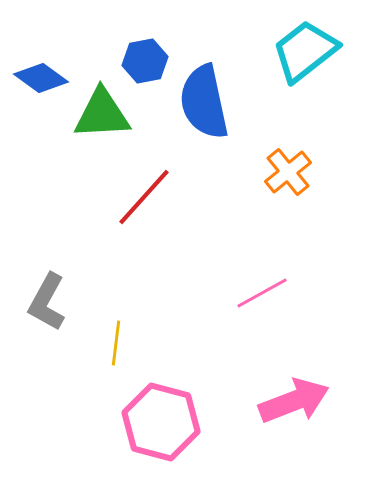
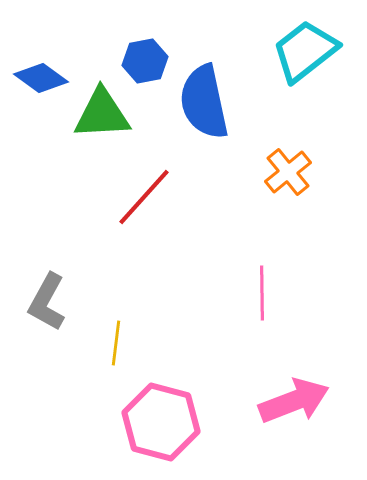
pink line: rotated 62 degrees counterclockwise
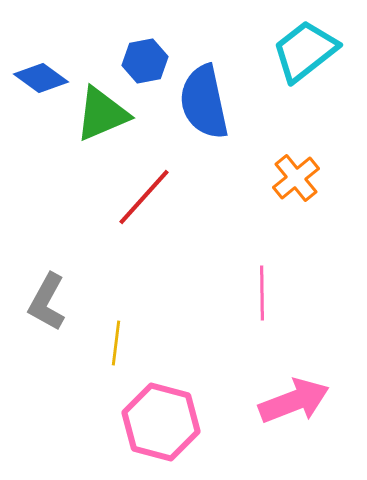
green triangle: rotated 20 degrees counterclockwise
orange cross: moved 8 px right, 6 px down
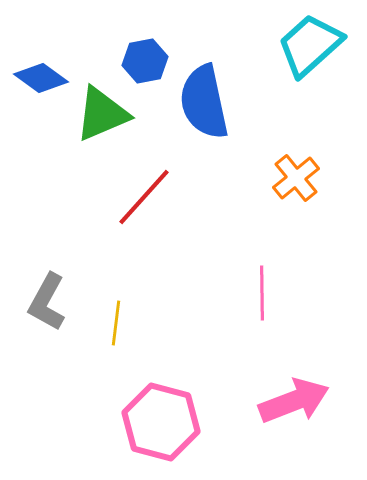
cyan trapezoid: moved 5 px right, 6 px up; rotated 4 degrees counterclockwise
yellow line: moved 20 px up
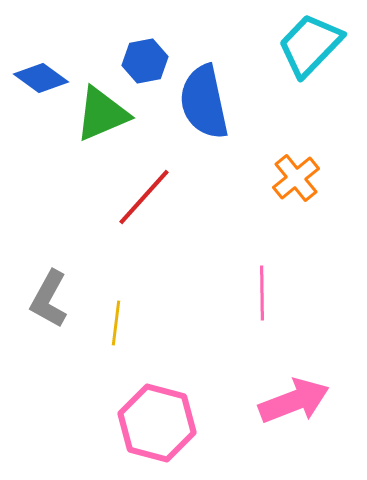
cyan trapezoid: rotated 4 degrees counterclockwise
gray L-shape: moved 2 px right, 3 px up
pink hexagon: moved 4 px left, 1 px down
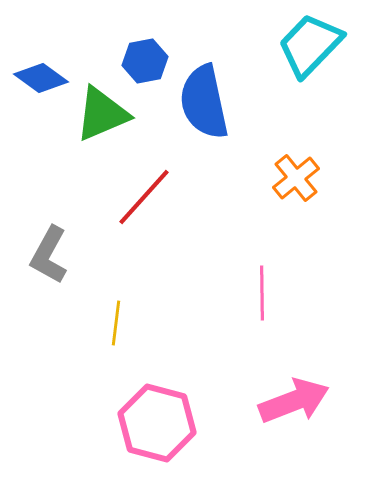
gray L-shape: moved 44 px up
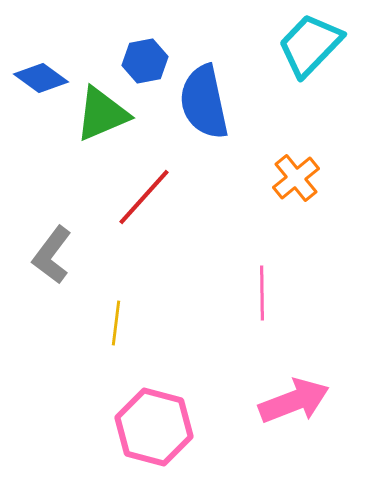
gray L-shape: moved 3 px right; rotated 8 degrees clockwise
pink hexagon: moved 3 px left, 4 px down
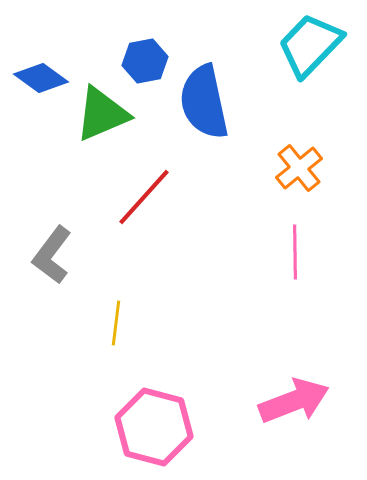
orange cross: moved 3 px right, 10 px up
pink line: moved 33 px right, 41 px up
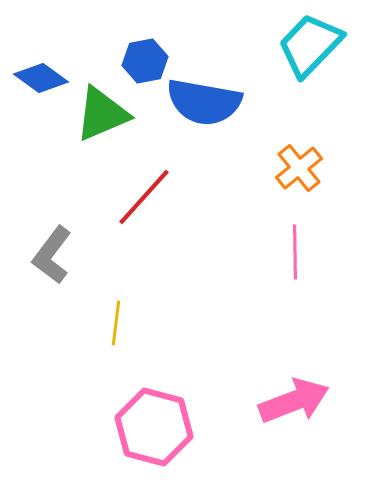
blue semicircle: rotated 68 degrees counterclockwise
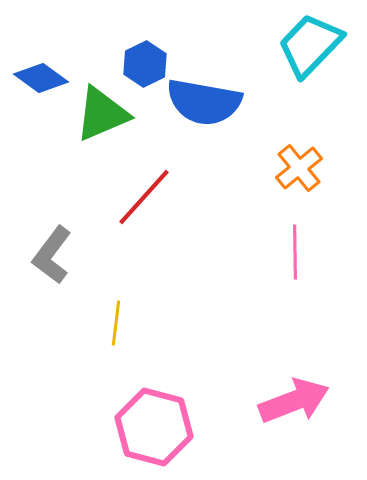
blue hexagon: moved 3 px down; rotated 15 degrees counterclockwise
